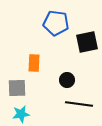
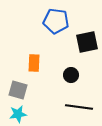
blue pentagon: moved 2 px up
black circle: moved 4 px right, 5 px up
gray square: moved 1 px right, 2 px down; rotated 18 degrees clockwise
black line: moved 3 px down
cyan star: moved 3 px left
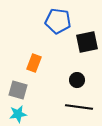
blue pentagon: moved 2 px right
orange rectangle: rotated 18 degrees clockwise
black circle: moved 6 px right, 5 px down
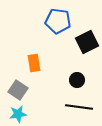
black square: rotated 15 degrees counterclockwise
orange rectangle: rotated 30 degrees counterclockwise
gray square: rotated 18 degrees clockwise
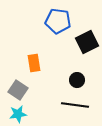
black line: moved 4 px left, 2 px up
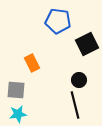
black square: moved 2 px down
orange rectangle: moved 2 px left; rotated 18 degrees counterclockwise
black circle: moved 2 px right
gray square: moved 2 px left; rotated 30 degrees counterclockwise
black line: rotated 68 degrees clockwise
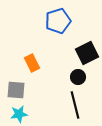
blue pentagon: rotated 25 degrees counterclockwise
black square: moved 9 px down
black circle: moved 1 px left, 3 px up
cyan star: moved 1 px right
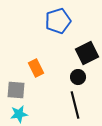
orange rectangle: moved 4 px right, 5 px down
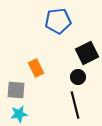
blue pentagon: rotated 10 degrees clockwise
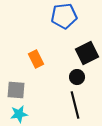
blue pentagon: moved 6 px right, 5 px up
orange rectangle: moved 9 px up
black circle: moved 1 px left
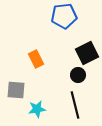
black circle: moved 1 px right, 2 px up
cyan star: moved 18 px right, 5 px up
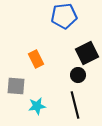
gray square: moved 4 px up
cyan star: moved 3 px up
